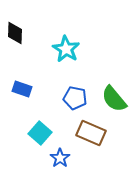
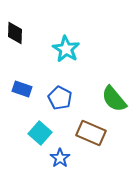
blue pentagon: moved 15 px left; rotated 15 degrees clockwise
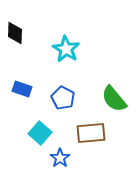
blue pentagon: moved 3 px right
brown rectangle: rotated 28 degrees counterclockwise
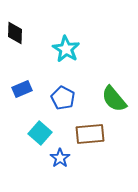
blue rectangle: rotated 42 degrees counterclockwise
brown rectangle: moved 1 px left, 1 px down
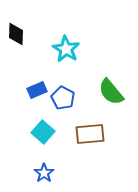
black diamond: moved 1 px right, 1 px down
blue rectangle: moved 15 px right, 1 px down
green semicircle: moved 3 px left, 7 px up
cyan square: moved 3 px right, 1 px up
blue star: moved 16 px left, 15 px down
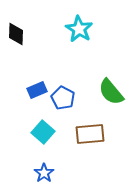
cyan star: moved 13 px right, 20 px up
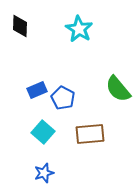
black diamond: moved 4 px right, 8 px up
green semicircle: moved 7 px right, 3 px up
blue star: rotated 18 degrees clockwise
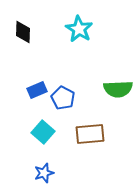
black diamond: moved 3 px right, 6 px down
green semicircle: rotated 52 degrees counterclockwise
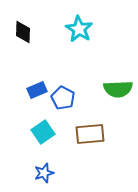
cyan square: rotated 15 degrees clockwise
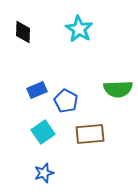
blue pentagon: moved 3 px right, 3 px down
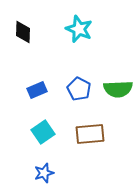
cyan star: rotated 8 degrees counterclockwise
blue pentagon: moved 13 px right, 12 px up
